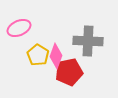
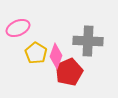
pink ellipse: moved 1 px left
yellow pentagon: moved 2 px left, 2 px up
red pentagon: rotated 12 degrees counterclockwise
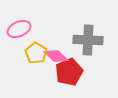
pink ellipse: moved 1 px right, 1 px down
gray cross: moved 1 px up
pink diamond: rotated 65 degrees counterclockwise
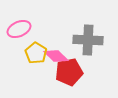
red pentagon: rotated 12 degrees clockwise
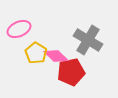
gray cross: rotated 28 degrees clockwise
red pentagon: moved 2 px right
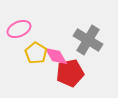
pink diamond: rotated 15 degrees clockwise
red pentagon: moved 1 px left, 1 px down
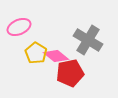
pink ellipse: moved 2 px up
pink diamond: rotated 20 degrees counterclockwise
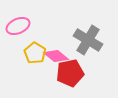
pink ellipse: moved 1 px left, 1 px up
yellow pentagon: moved 1 px left
